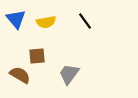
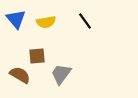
gray trapezoid: moved 8 px left
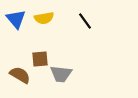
yellow semicircle: moved 2 px left, 4 px up
brown square: moved 3 px right, 3 px down
gray trapezoid: rotated 120 degrees counterclockwise
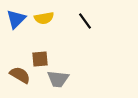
blue triangle: rotated 25 degrees clockwise
gray trapezoid: moved 3 px left, 5 px down
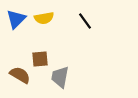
gray trapezoid: moved 2 px right, 2 px up; rotated 95 degrees clockwise
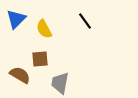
yellow semicircle: moved 11 px down; rotated 72 degrees clockwise
gray trapezoid: moved 6 px down
